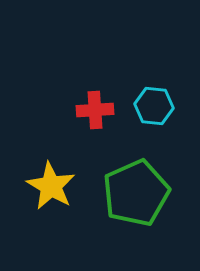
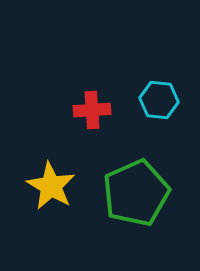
cyan hexagon: moved 5 px right, 6 px up
red cross: moved 3 px left
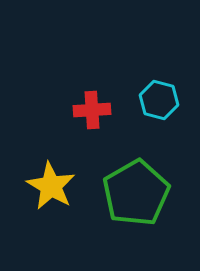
cyan hexagon: rotated 9 degrees clockwise
green pentagon: rotated 6 degrees counterclockwise
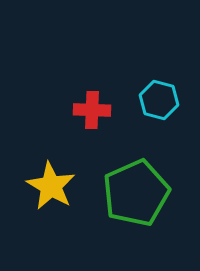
red cross: rotated 6 degrees clockwise
green pentagon: rotated 6 degrees clockwise
